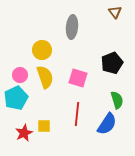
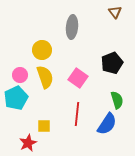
pink square: rotated 18 degrees clockwise
red star: moved 4 px right, 10 px down
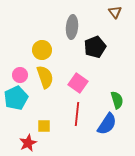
black pentagon: moved 17 px left, 16 px up
pink square: moved 5 px down
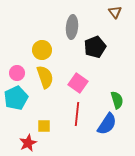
pink circle: moved 3 px left, 2 px up
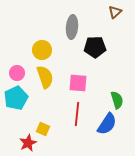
brown triangle: rotated 24 degrees clockwise
black pentagon: rotated 20 degrees clockwise
pink square: rotated 30 degrees counterclockwise
yellow square: moved 1 px left, 3 px down; rotated 24 degrees clockwise
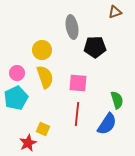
brown triangle: rotated 24 degrees clockwise
gray ellipse: rotated 15 degrees counterclockwise
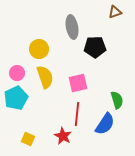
yellow circle: moved 3 px left, 1 px up
pink square: rotated 18 degrees counterclockwise
blue semicircle: moved 2 px left
yellow square: moved 15 px left, 10 px down
red star: moved 35 px right, 7 px up; rotated 18 degrees counterclockwise
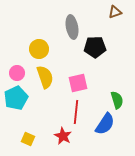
red line: moved 1 px left, 2 px up
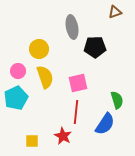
pink circle: moved 1 px right, 2 px up
yellow square: moved 4 px right, 2 px down; rotated 24 degrees counterclockwise
